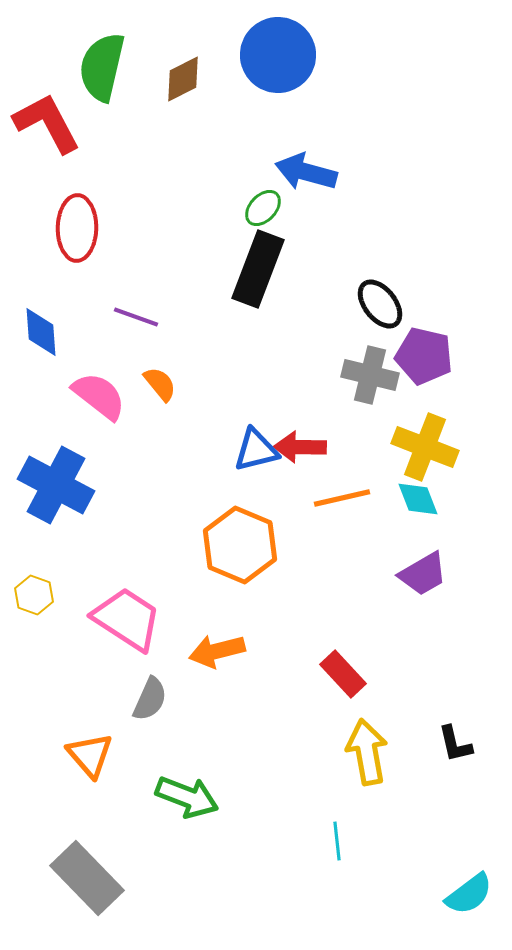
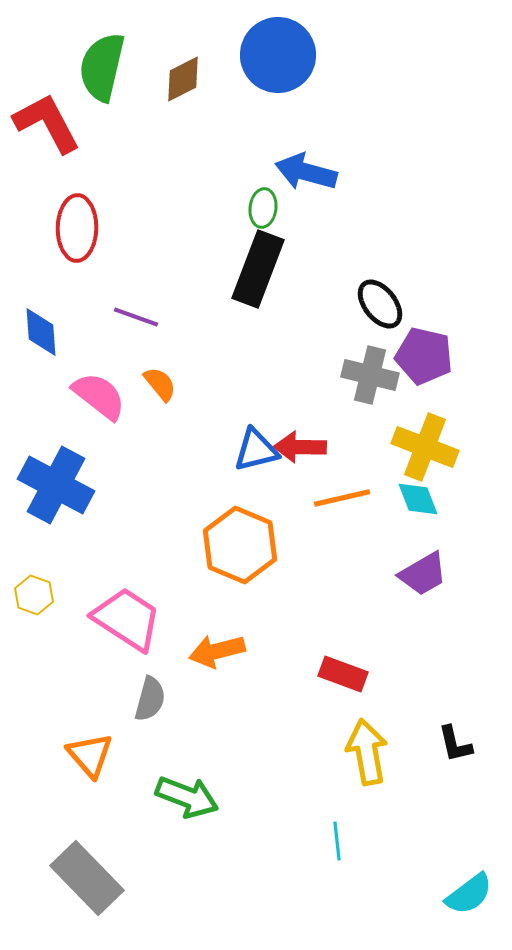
green ellipse: rotated 36 degrees counterclockwise
red rectangle: rotated 27 degrees counterclockwise
gray semicircle: rotated 9 degrees counterclockwise
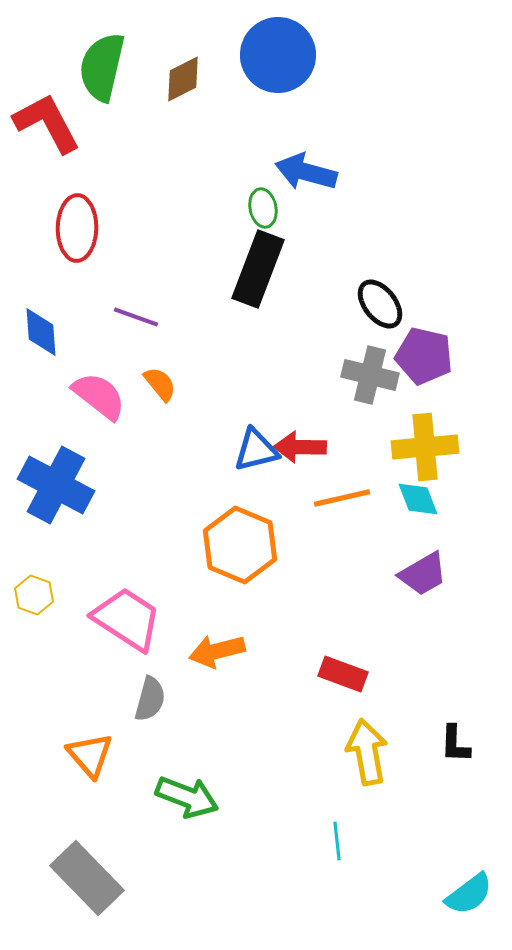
green ellipse: rotated 18 degrees counterclockwise
yellow cross: rotated 26 degrees counterclockwise
black L-shape: rotated 15 degrees clockwise
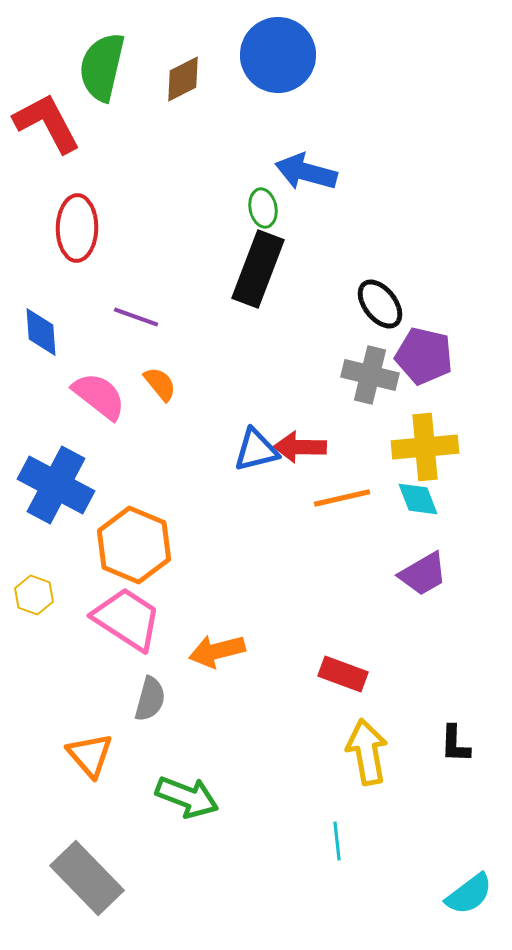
orange hexagon: moved 106 px left
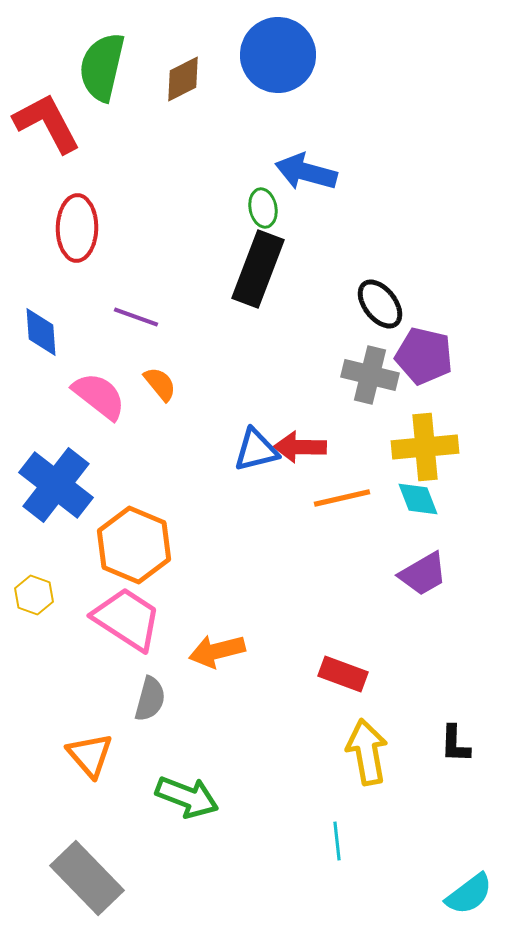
blue cross: rotated 10 degrees clockwise
